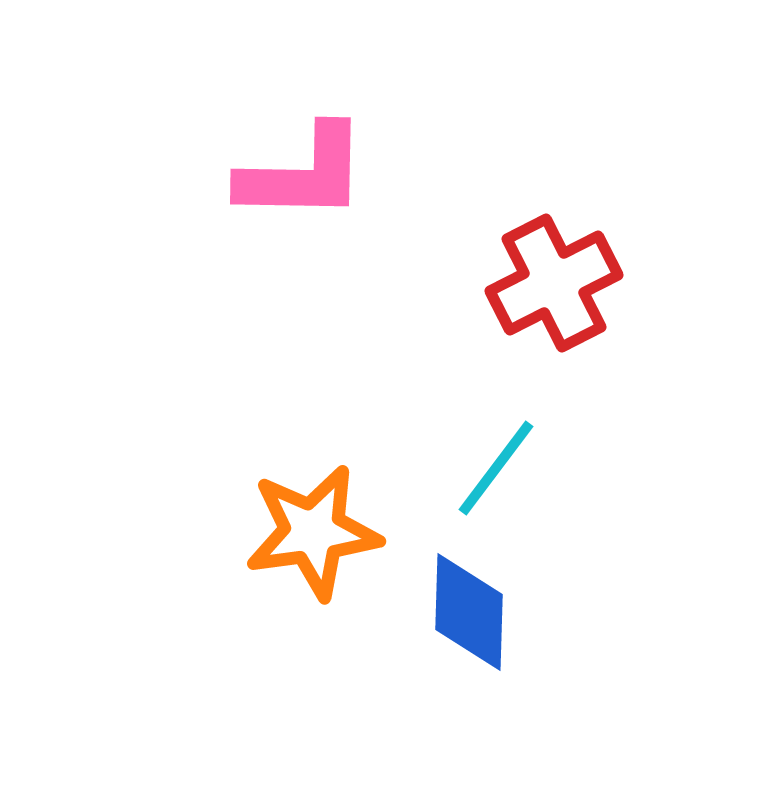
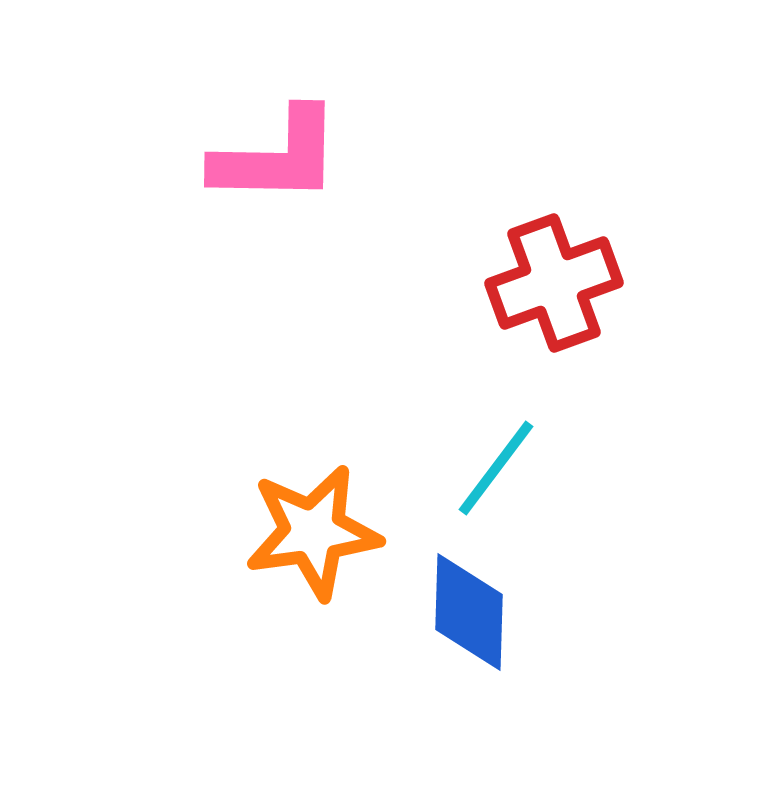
pink L-shape: moved 26 px left, 17 px up
red cross: rotated 7 degrees clockwise
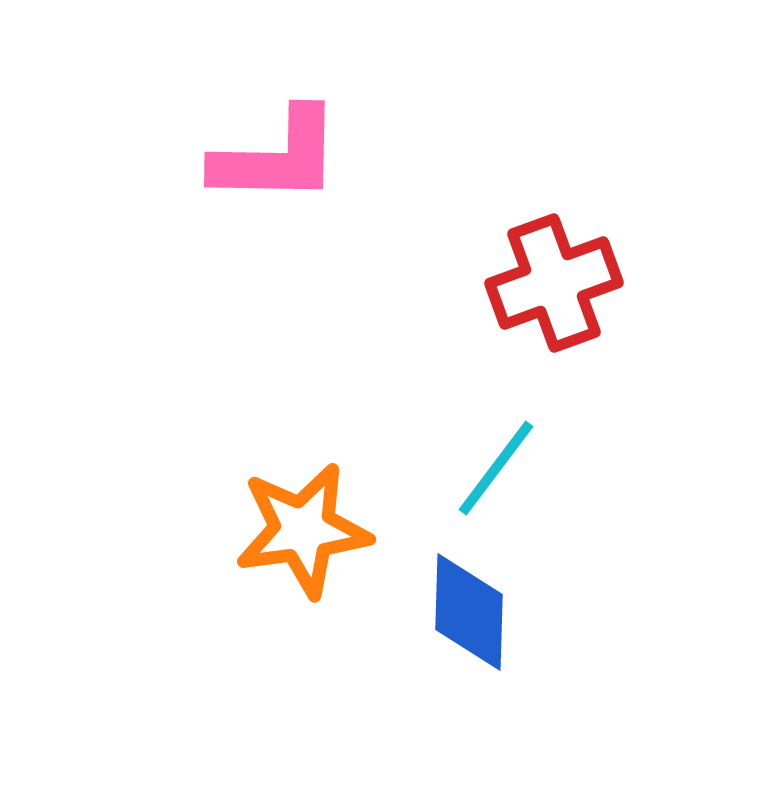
orange star: moved 10 px left, 2 px up
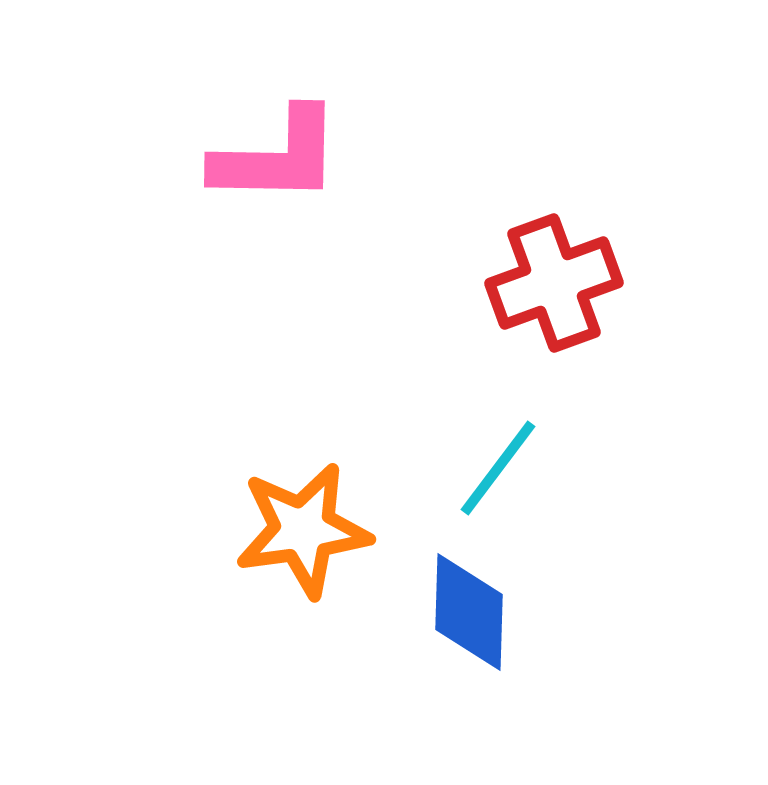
cyan line: moved 2 px right
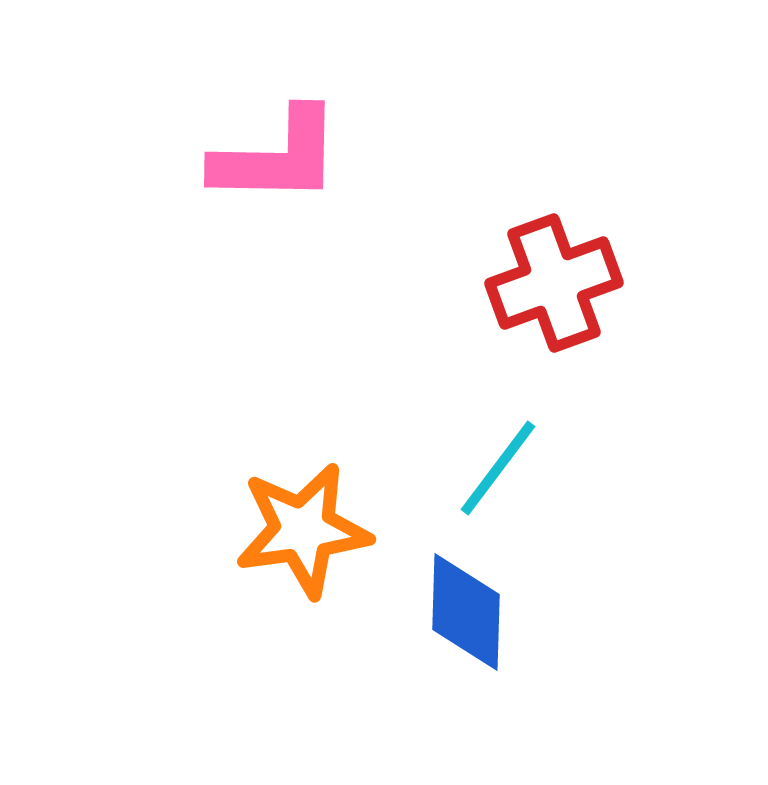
blue diamond: moved 3 px left
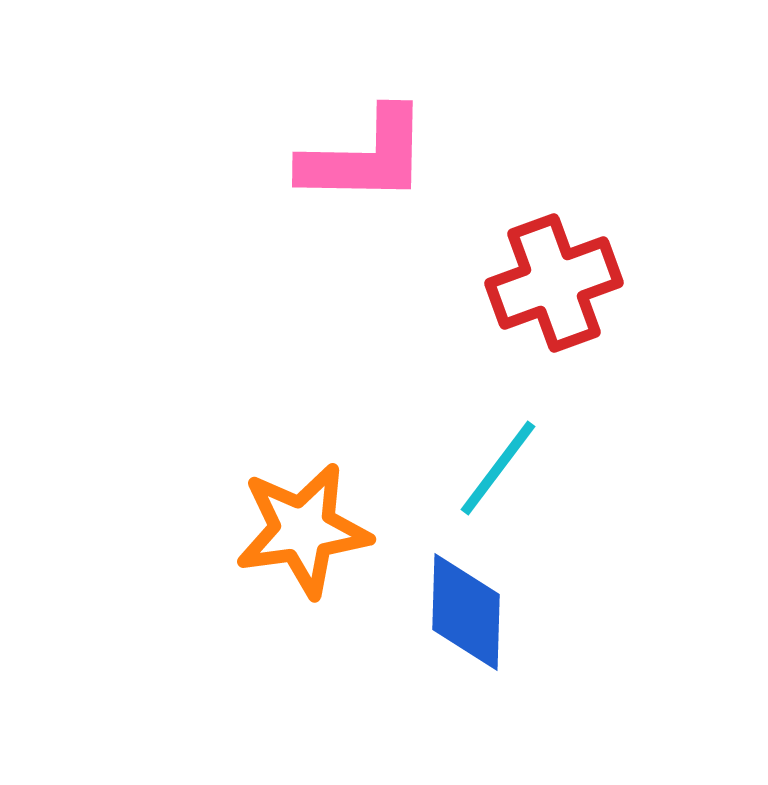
pink L-shape: moved 88 px right
